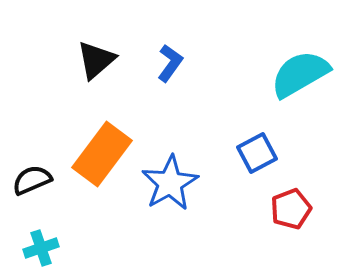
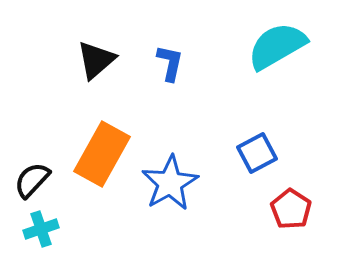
blue L-shape: rotated 24 degrees counterclockwise
cyan semicircle: moved 23 px left, 28 px up
orange rectangle: rotated 8 degrees counterclockwise
black semicircle: rotated 24 degrees counterclockwise
red pentagon: rotated 18 degrees counterclockwise
cyan cross: moved 19 px up
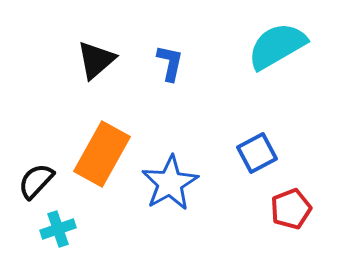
black semicircle: moved 4 px right, 1 px down
red pentagon: rotated 18 degrees clockwise
cyan cross: moved 17 px right
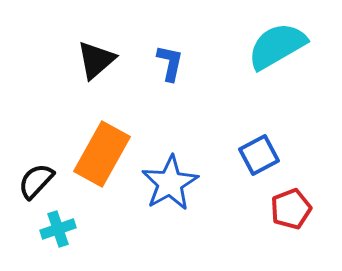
blue square: moved 2 px right, 2 px down
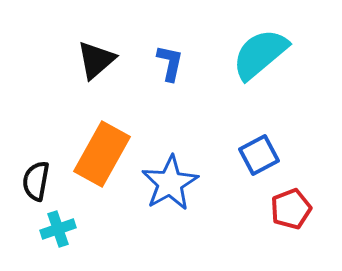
cyan semicircle: moved 17 px left, 8 px down; rotated 10 degrees counterclockwise
black semicircle: rotated 33 degrees counterclockwise
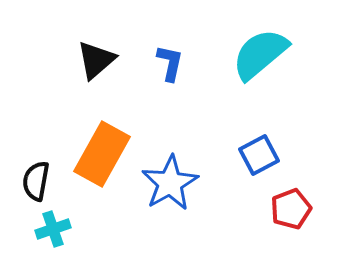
cyan cross: moved 5 px left
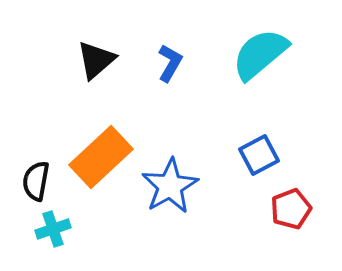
blue L-shape: rotated 18 degrees clockwise
orange rectangle: moved 1 px left, 3 px down; rotated 18 degrees clockwise
blue star: moved 3 px down
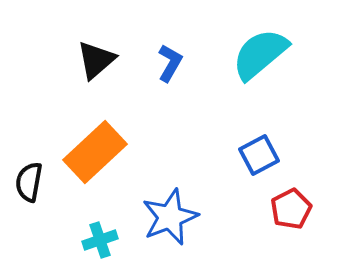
orange rectangle: moved 6 px left, 5 px up
black semicircle: moved 7 px left, 1 px down
blue star: moved 31 px down; rotated 8 degrees clockwise
red pentagon: rotated 6 degrees counterclockwise
cyan cross: moved 47 px right, 11 px down
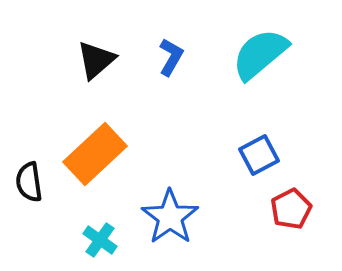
blue L-shape: moved 1 px right, 6 px up
orange rectangle: moved 2 px down
black semicircle: rotated 18 degrees counterclockwise
blue star: rotated 14 degrees counterclockwise
cyan cross: rotated 36 degrees counterclockwise
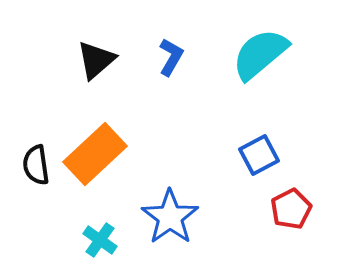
black semicircle: moved 7 px right, 17 px up
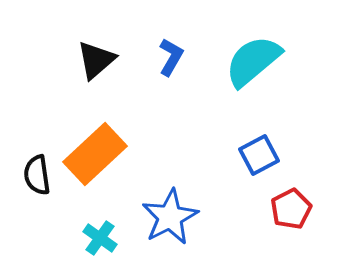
cyan semicircle: moved 7 px left, 7 px down
black semicircle: moved 1 px right, 10 px down
blue star: rotated 8 degrees clockwise
cyan cross: moved 2 px up
